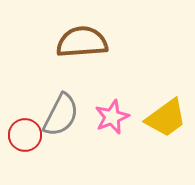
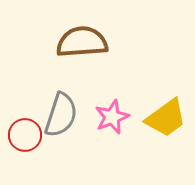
gray semicircle: rotated 9 degrees counterclockwise
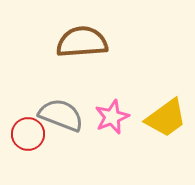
gray semicircle: rotated 87 degrees counterclockwise
red circle: moved 3 px right, 1 px up
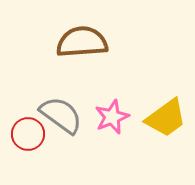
gray semicircle: rotated 15 degrees clockwise
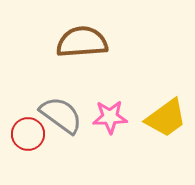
pink star: moved 2 px left; rotated 20 degrees clockwise
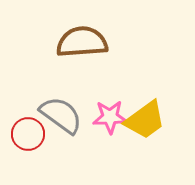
yellow trapezoid: moved 21 px left, 2 px down
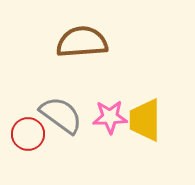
yellow trapezoid: rotated 126 degrees clockwise
